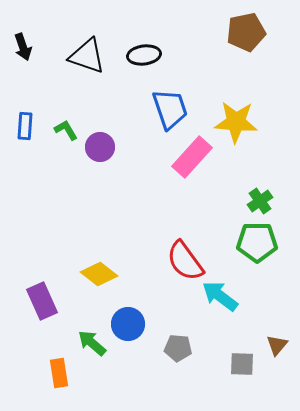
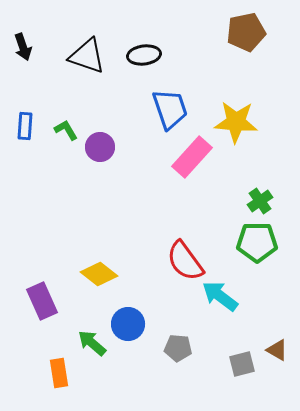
brown triangle: moved 5 px down; rotated 40 degrees counterclockwise
gray square: rotated 16 degrees counterclockwise
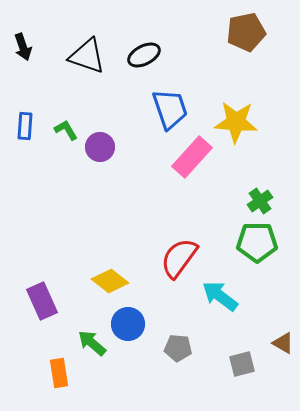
black ellipse: rotated 20 degrees counterclockwise
red semicircle: moved 6 px left, 3 px up; rotated 72 degrees clockwise
yellow diamond: moved 11 px right, 7 px down
brown triangle: moved 6 px right, 7 px up
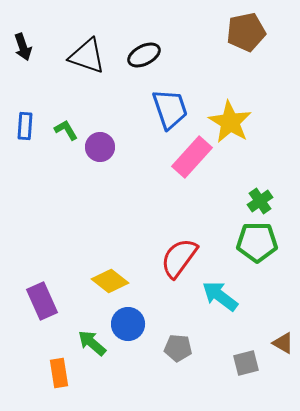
yellow star: moved 6 px left; rotated 27 degrees clockwise
gray square: moved 4 px right, 1 px up
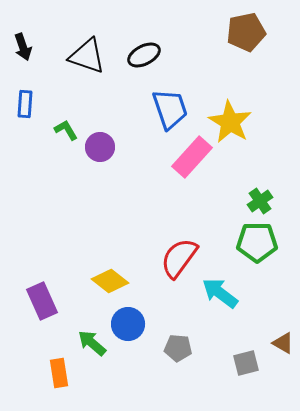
blue rectangle: moved 22 px up
cyan arrow: moved 3 px up
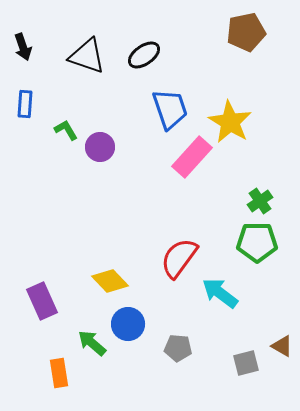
black ellipse: rotated 8 degrees counterclockwise
yellow diamond: rotated 9 degrees clockwise
brown triangle: moved 1 px left, 3 px down
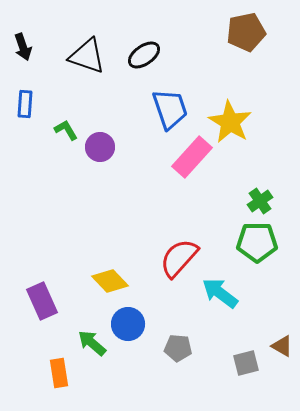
red semicircle: rotated 6 degrees clockwise
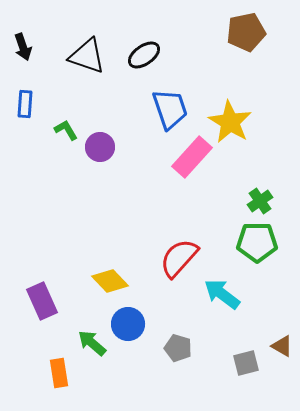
cyan arrow: moved 2 px right, 1 px down
gray pentagon: rotated 12 degrees clockwise
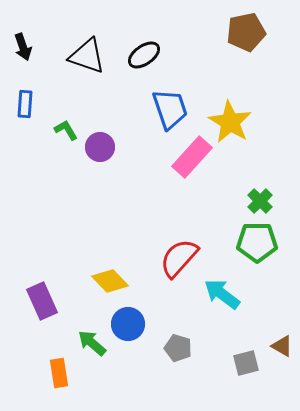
green cross: rotated 10 degrees counterclockwise
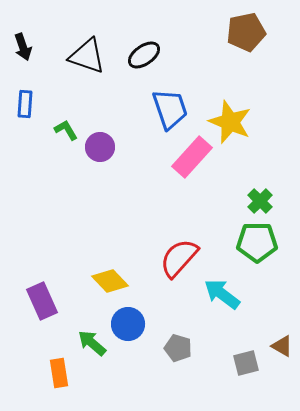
yellow star: rotated 9 degrees counterclockwise
